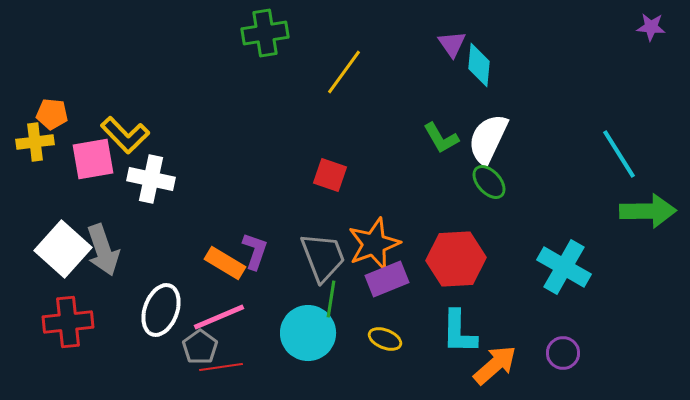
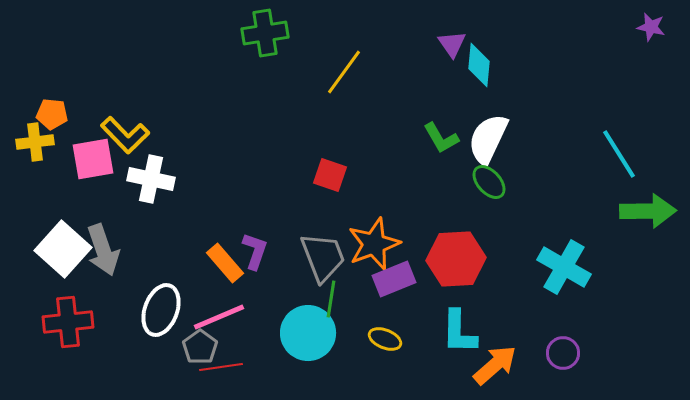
purple star: rotated 8 degrees clockwise
orange rectangle: rotated 18 degrees clockwise
purple rectangle: moved 7 px right
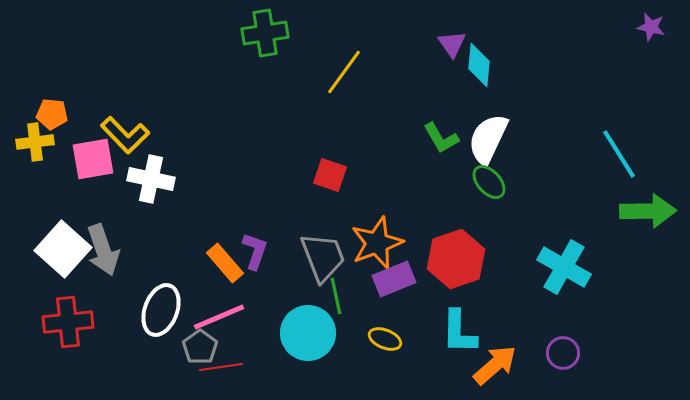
orange star: moved 3 px right, 1 px up
red hexagon: rotated 16 degrees counterclockwise
green line: moved 5 px right, 3 px up; rotated 21 degrees counterclockwise
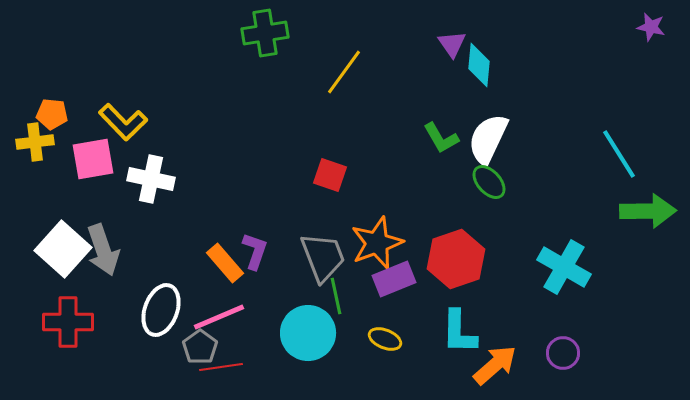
yellow L-shape: moved 2 px left, 13 px up
red cross: rotated 6 degrees clockwise
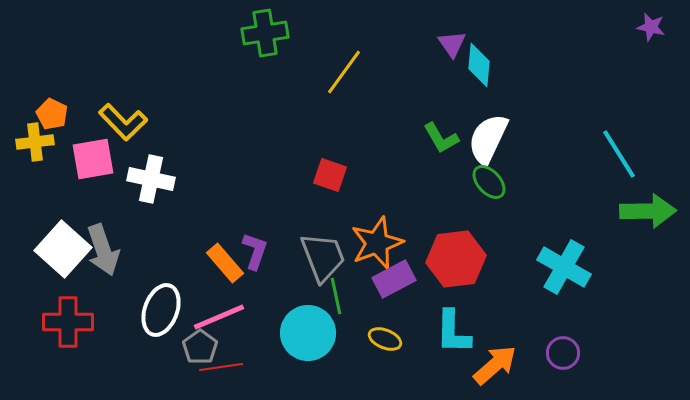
orange pentagon: rotated 20 degrees clockwise
red hexagon: rotated 12 degrees clockwise
purple rectangle: rotated 6 degrees counterclockwise
cyan L-shape: moved 6 px left
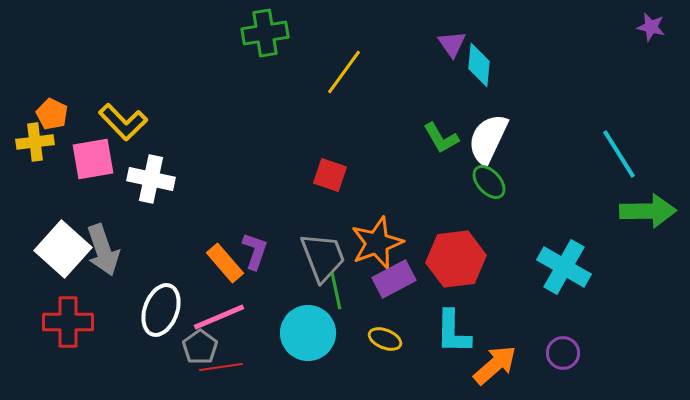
green line: moved 5 px up
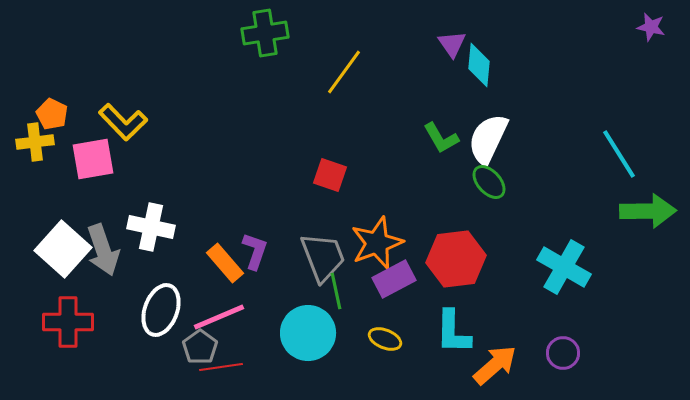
white cross: moved 48 px down
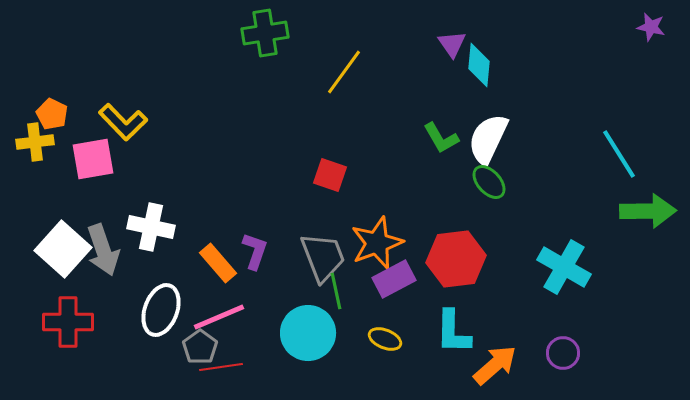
orange rectangle: moved 7 px left
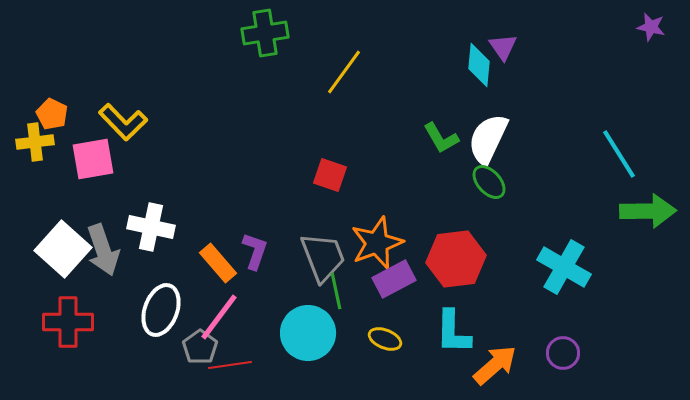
purple triangle: moved 51 px right, 3 px down
pink line: rotated 30 degrees counterclockwise
red line: moved 9 px right, 2 px up
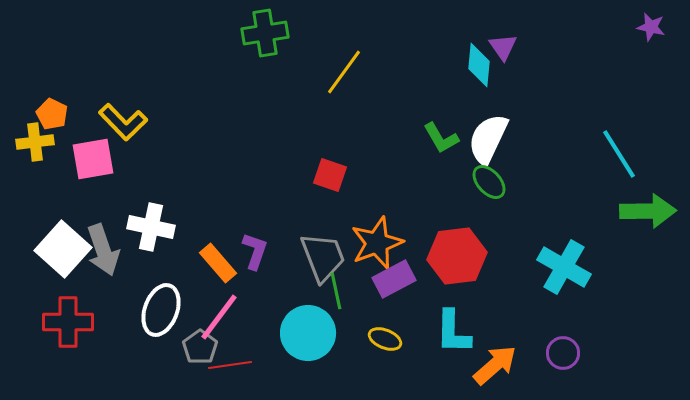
red hexagon: moved 1 px right, 3 px up
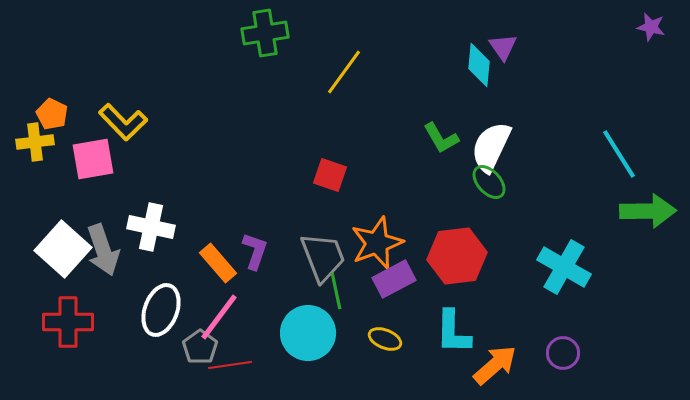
white semicircle: moved 3 px right, 8 px down
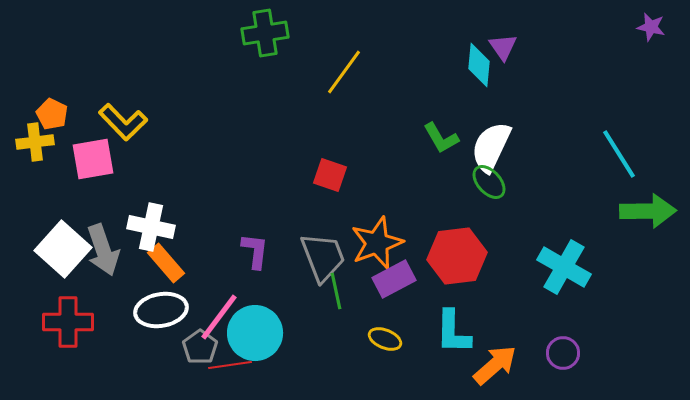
purple L-shape: rotated 12 degrees counterclockwise
orange rectangle: moved 52 px left
white ellipse: rotated 60 degrees clockwise
cyan circle: moved 53 px left
